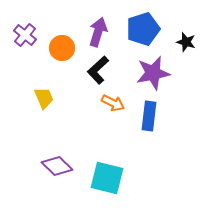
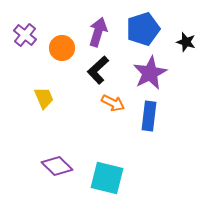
purple star: moved 3 px left; rotated 16 degrees counterclockwise
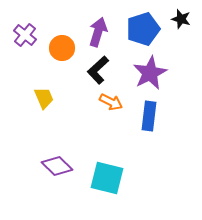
black star: moved 5 px left, 23 px up
orange arrow: moved 2 px left, 1 px up
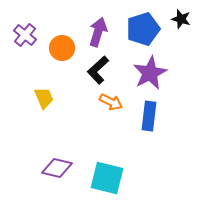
purple diamond: moved 2 px down; rotated 32 degrees counterclockwise
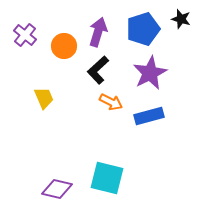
orange circle: moved 2 px right, 2 px up
blue rectangle: rotated 68 degrees clockwise
purple diamond: moved 21 px down
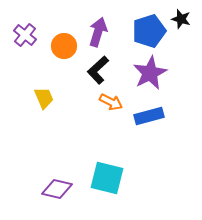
blue pentagon: moved 6 px right, 2 px down
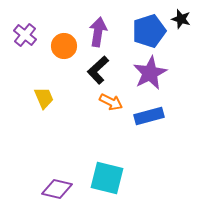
purple arrow: rotated 8 degrees counterclockwise
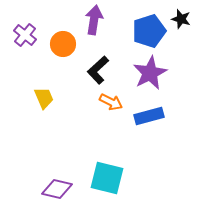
purple arrow: moved 4 px left, 12 px up
orange circle: moved 1 px left, 2 px up
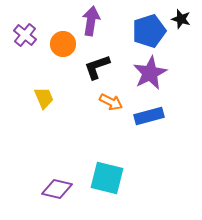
purple arrow: moved 3 px left, 1 px down
black L-shape: moved 1 px left, 3 px up; rotated 24 degrees clockwise
